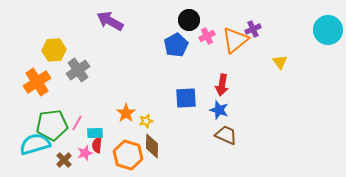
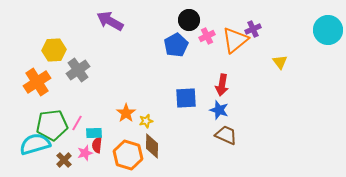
cyan rectangle: moved 1 px left
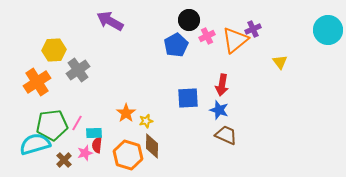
blue square: moved 2 px right
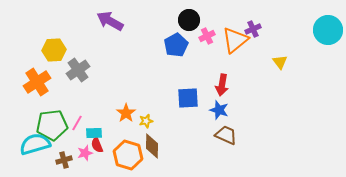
red semicircle: rotated 28 degrees counterclockwise
brown cross: rotated 28 degrees clockwise
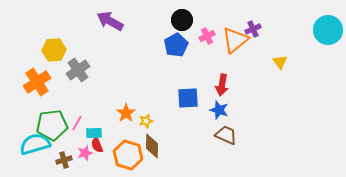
black circle: moved 7 px left
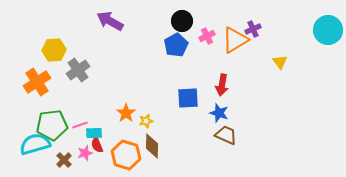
black circle: moved 1 px down
orange triangle: rotated 8 degrees clockwise
blue star: moved 3 px down
pink line: moved 3 px right, 2 px down; rotated 42 degrees clockwise
orange hexagon: moved 2 px left
brown cross: rotated 28 degrees counterclockwise
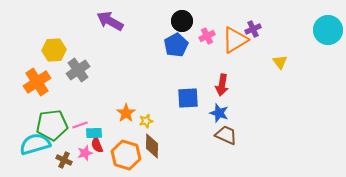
brown cross: rotated 21 degrees counterclockwise
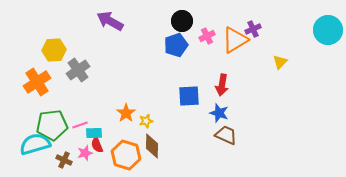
blue pentagon: rotated 10 degrees clockwise
yellow triangle: rotated 21 degrees clockwise
blue square: moved 1 px right, 2 px up
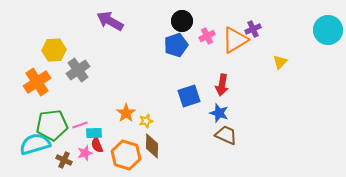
blue square: rotated 15 degrees counterclockwise
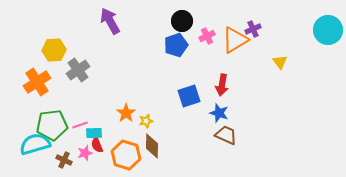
purple arrow: rotated 32 degrees clockwise
yellow triangle: rotated 21 degrees counterclockwise
